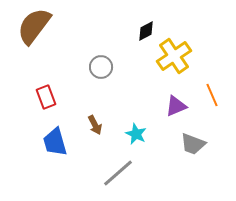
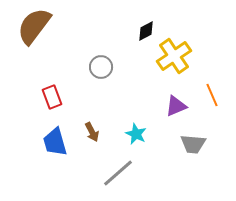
red rectangle: moved 6 px right
brown arrow: moved 3 px left, 7 px down
gray trapezoid: rotated 16 degrees counterclockwise
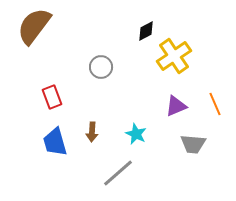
orange line: moved 3 px right, 9 px down
brown arrow: rotated 30 degrees clockwise
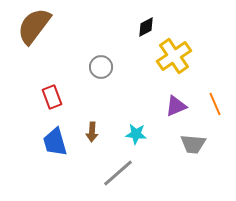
black diamond: moved 4 px up
cyan star: rotated 20 degrees counterclockwise
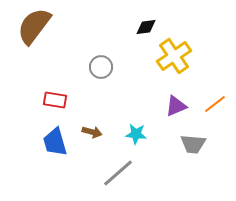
black diamond: rotated 20 degrees clockwise
red rectangle: moved 3 px right, 3 px down; rotated 60 degrees counterclockwise
orange line: rotated 75 degrees clockwise
brown arrow: rotated 78 degrees counterclockwise
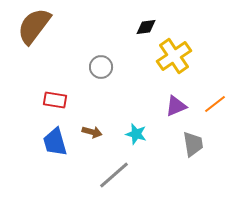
cyan star: rotated 10 degrees clockwise
gray trapezoid: rotated 104 degrees counterclockwise
gray line: moved 4 px left, 2 px down
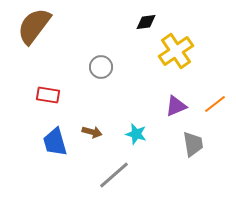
black diamond: moved 5 px up
yellow cross: moved 2 px right, 5 px up
red rectangle: moved 7 px left, 5 px up
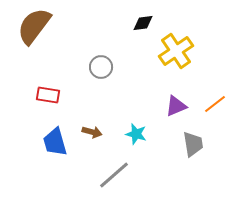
black diamond: moved 3 px left, 1 px down
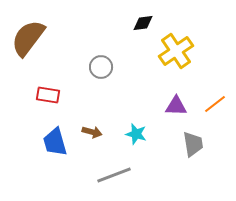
brown semicircle: moved 6 px left, 12 px down
purple triangle: rotated 25 degrees clockwise
gray line: rotated 20 degrees clockwise
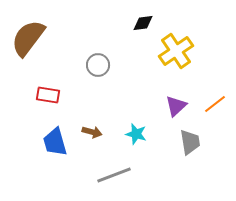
gray circle: moved 3 px left, 2 px up
purple triangle: rotated 45 degrees counterclockwise
gray trapezoid: moved 3 px left, 2 px up
